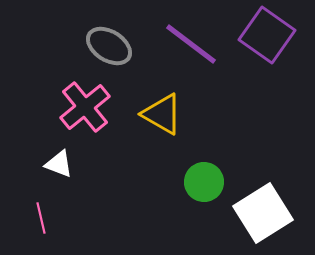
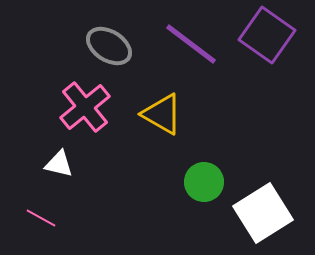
white triangle: rotated 8 degrees counterclockwise
pink line: rotated 48 degrees counterclockwise
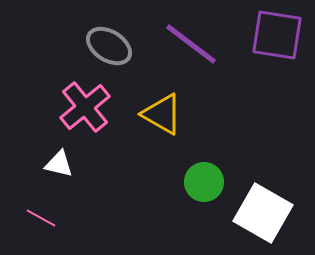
purple square: moved 10 px right; rotated 26 degrees counterclockwise
white square: rotated 28 degrees counterclockwise
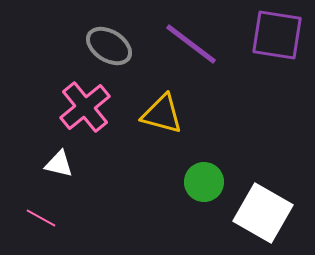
yellow triangle: rotated 15 degrees counterclockwise
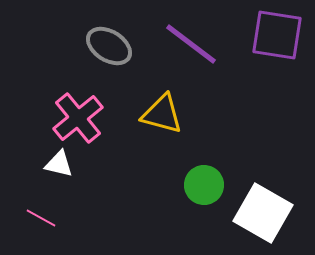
pink cross: moved 7 px left, 11 px down
green circle: moved 3 px down
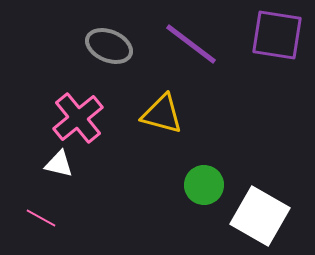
gray ellipse: rotated 9 degrees counterclockwise
white square: moved 3 px left, 3 px down
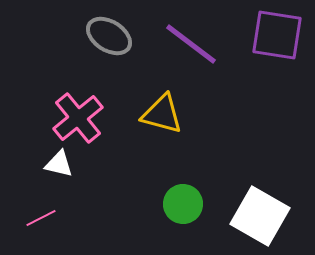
gray ellipse: moved 10 px up; rotated 9 degrees clockwise
green circle: moved 21 px left, 19 px down
pink line: rotated 56 degrees counterclockwise
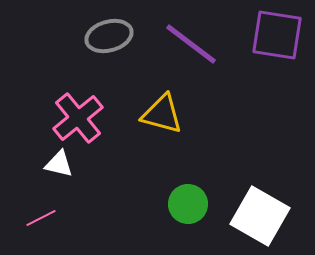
gray ellipse: rotated 48 degrees counterclockwise
green circle: moved 5 px right
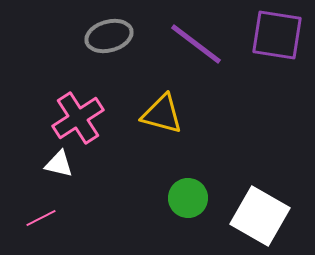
purple line: moved 5 px right
pink cross: rotated 6 degrees clockwise
green circle: moved 6 px up
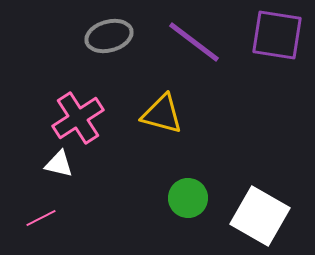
purple line: moved 2 px left, 2 px up
